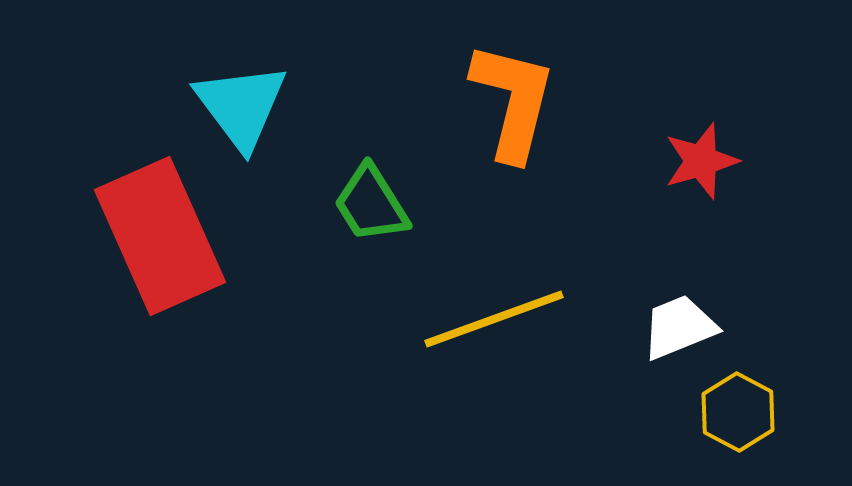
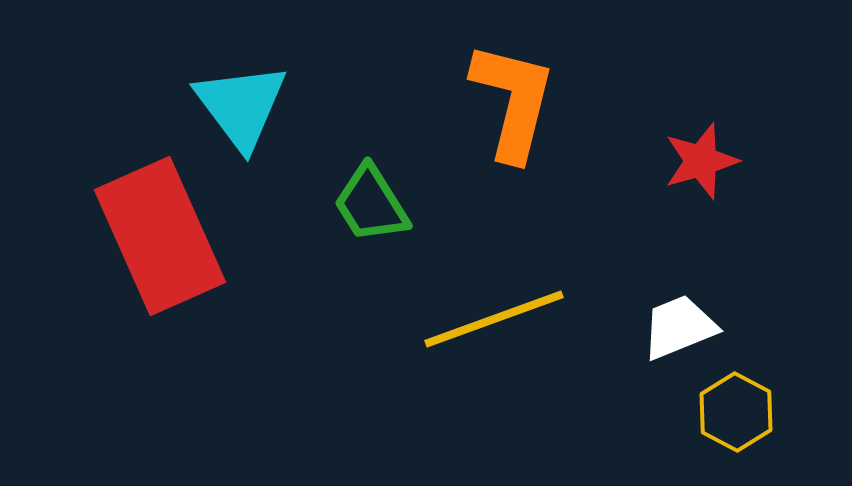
yellow hexagon: moved 2 px left
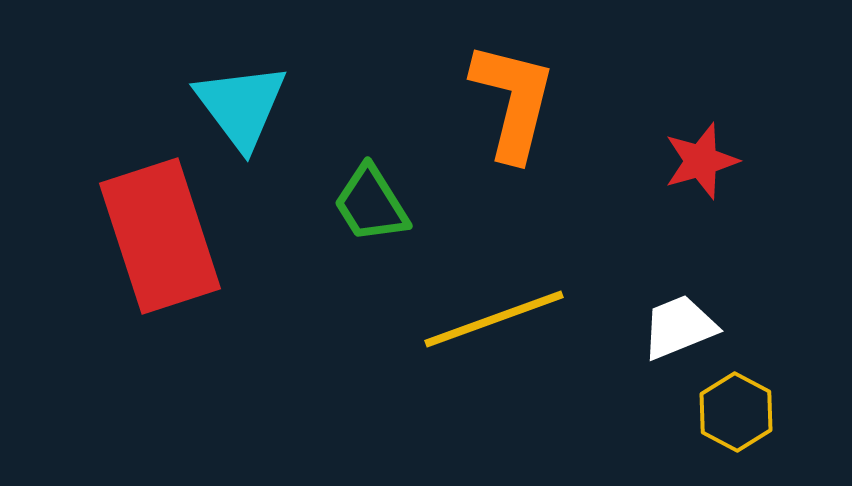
red rectangle: rotated 6 degrees clockwise
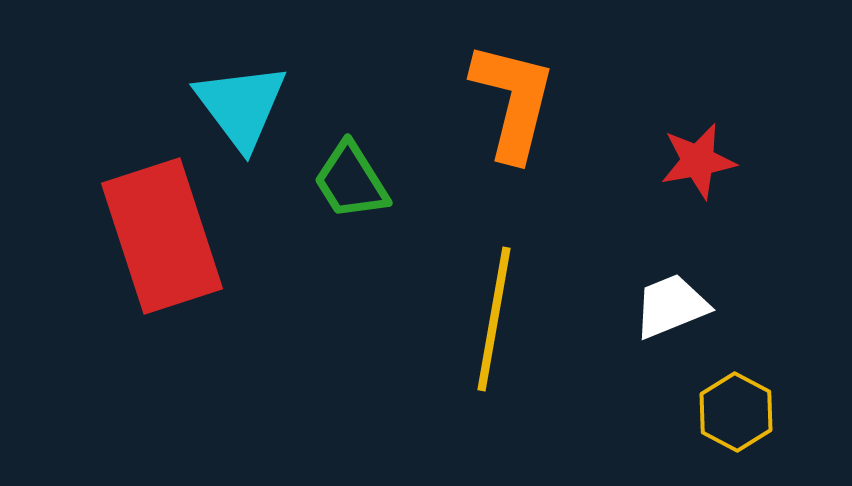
red star: moved 3 px left; rotated 6 degrees clockwise
green trapezoid: moved 20 px left, 23 px up
red rectangle: moved 2 px right
yellow line: rotated 60 degrees counterclockwise
white trapezoid: moved 8 px left, 21 px up
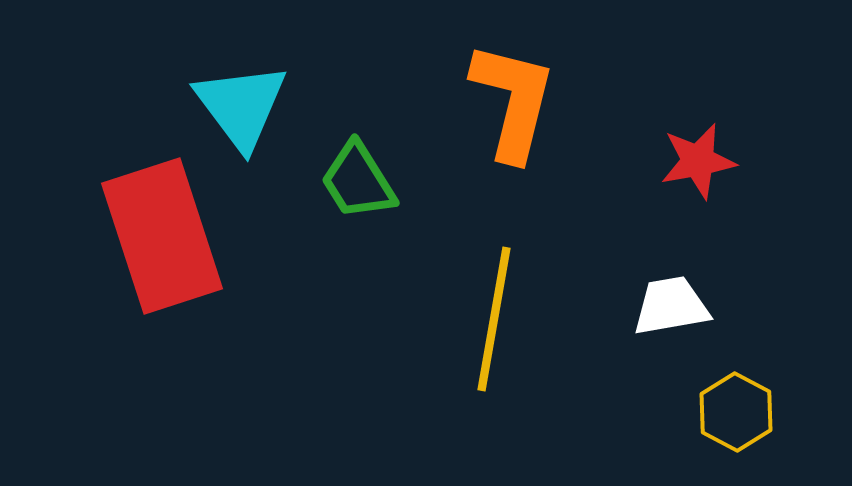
green trapezoid: moved 7 px right
white trapezoid: rotated 12 degrees clockwise
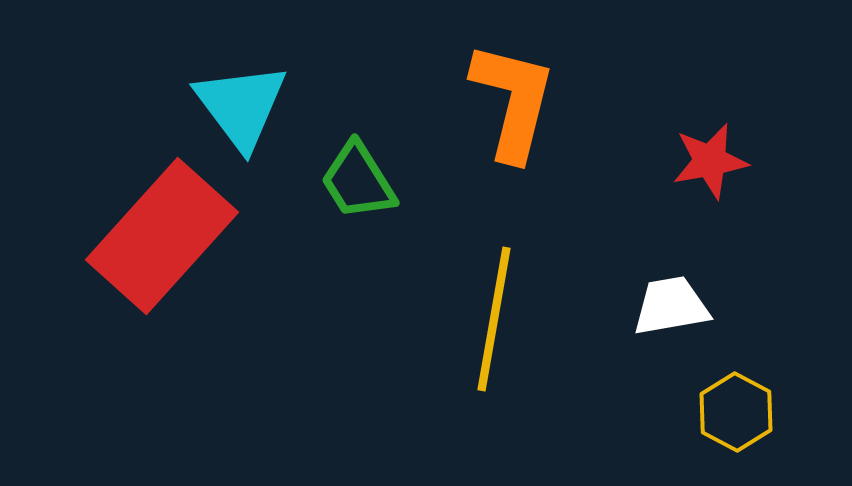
red star: moved 12 px right
red rectangle: rotated 60 degrees clockwise
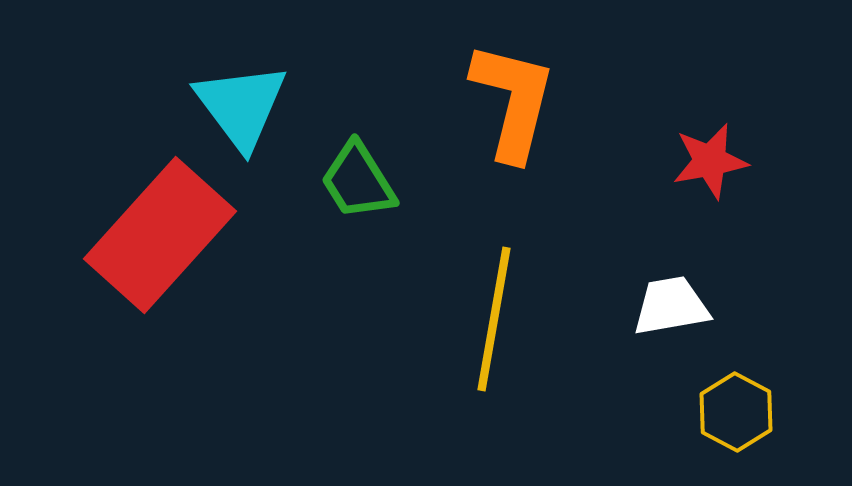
red rectangle: moved 2 px left, 1 px up
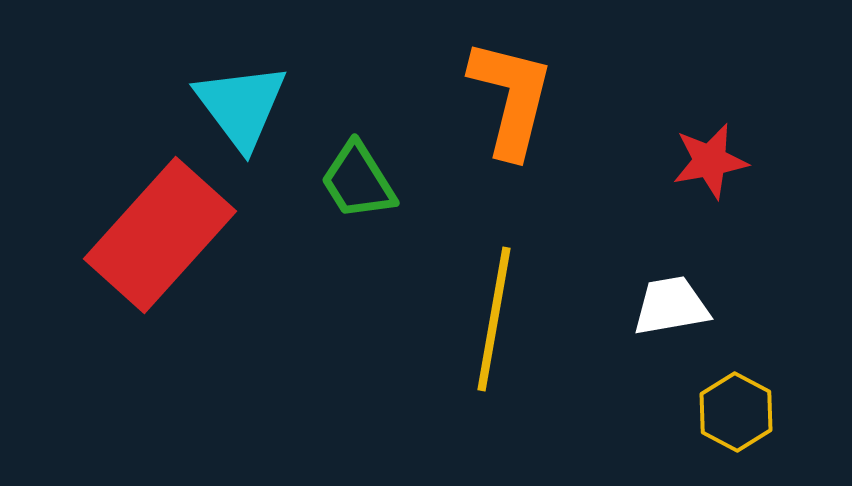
orange L-shape: moved 2 px left, 3 px up
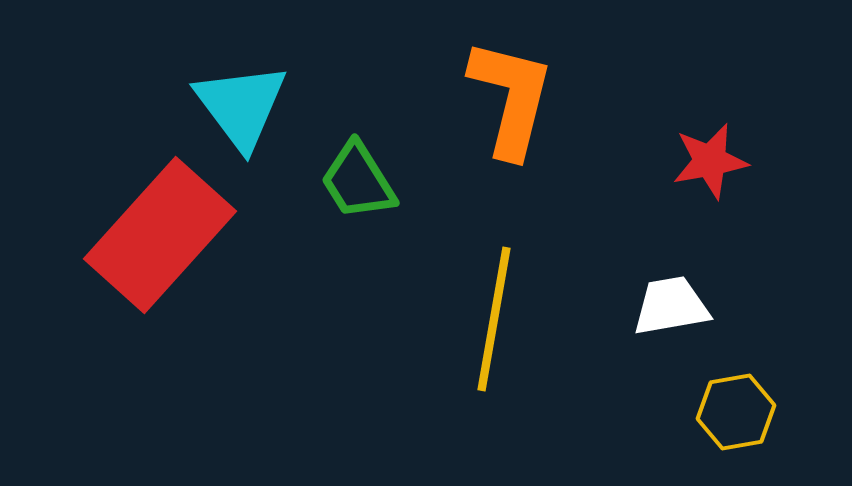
yellow hexagon: rotated 22 degrees clockwise
